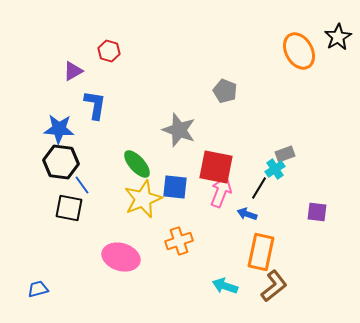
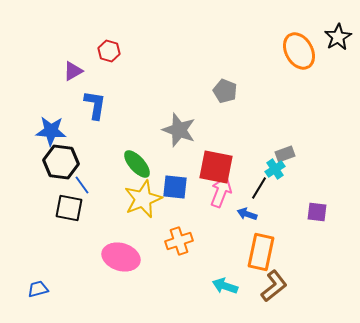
blue star: moved 8 px left, 2 px down
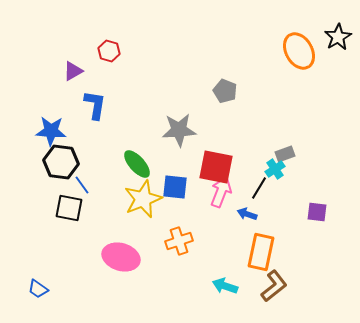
gray star: rotated 24 degrees counterclockwise
blue trapezoid: rotated 130 degrees counterclockwise
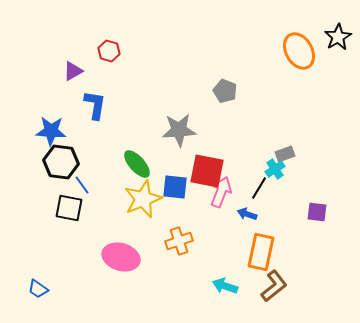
red square: moved 9 px left, 4 px down
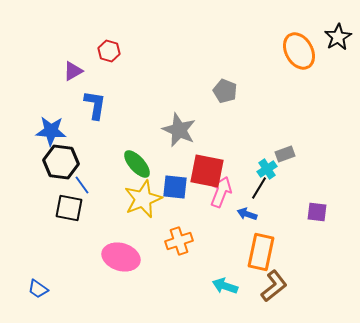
gray star: rotated 28 degrees clockwise
cyan cross: moved 8 px left
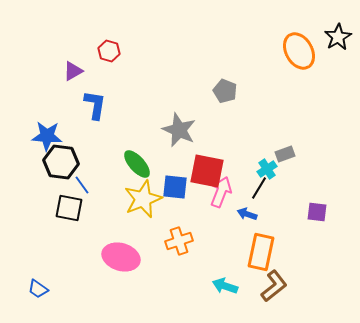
blue star: moved 4 px left, 5 px down
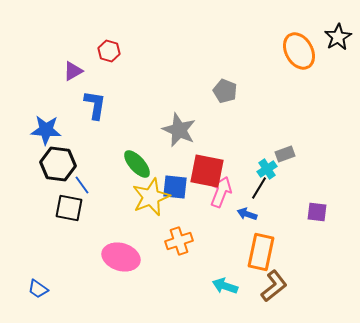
blue star: moved 1 px left, 6 px up
black hexagon: moved 3 px left, 2 px down
yellow star: moved 8 px right, 2 px up
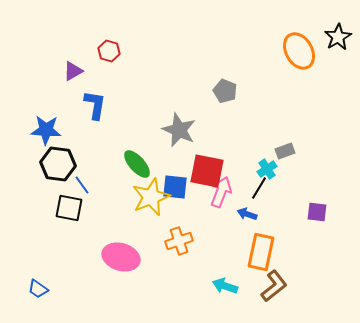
gray rectangle: moved 3 px up
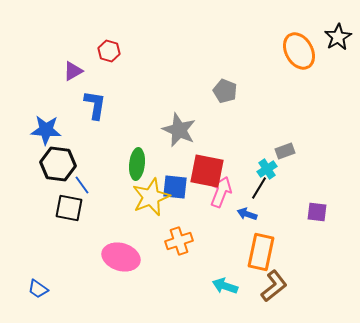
green ellipse: rotated 48 degrees clockwise
